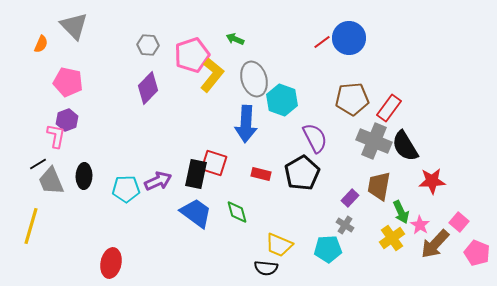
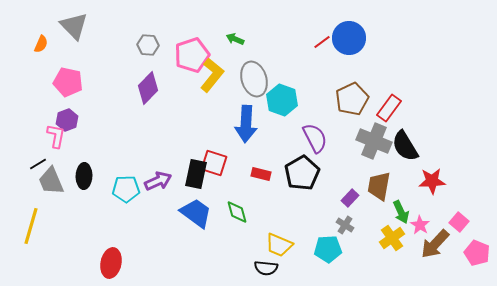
brown pentagon at (352, 99): rotated 20 degrees counterclockwise
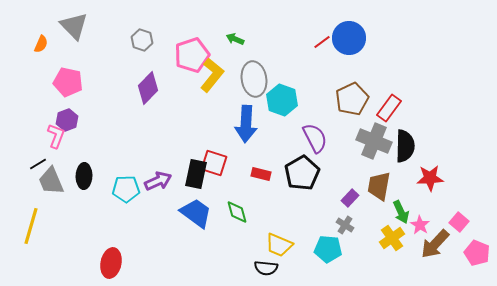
gray hexagon at (148, 45): moved 6 px left, 5 px up; rotated 15 degrees clockwise
gray ellipse at (254, 79): rotated 8 degrees clockwise
pink L-shape at (56, 136): rotated 10 degrees clockwise
black semicircle at (405, 146): rotated 148 degrees counterclockwise
red star at (432, 181): moved 2 px left, 3 px up
cyan pentagon at (328, 249): rotated 8 degrees clockwise
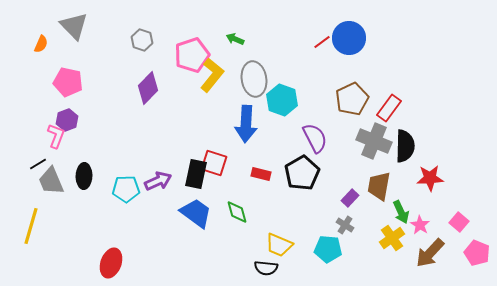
brown arrow at (435, 244): moved 5 px left, 9 px down
red ellipse at (111, 263): rotated 8 degrees clockwise
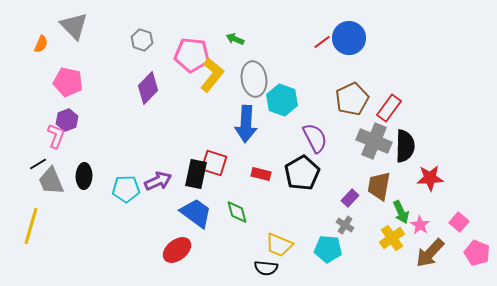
pink pentagon at (192, 55): rotated 24 degrees clockwise
red ellipse at (111, 263): moved 66 px right, 13 px up; rotated 32 degrees clockwise
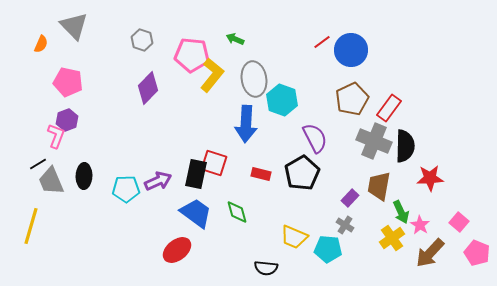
blue circle at (349, 38): moved 2 px right, 12 px down
yellow trapezoid at (279, 245): moved 15 px right, 8 px up
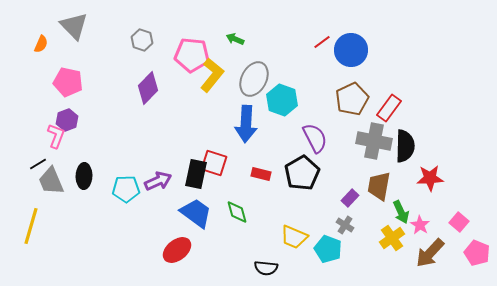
gray ellipse at (254, 79): rotated 36 degrees clockwise
gray cross at (374, 141): rotated 12 degrees counterclockwise
cyan pentagon at (328, 249): rotated 16 degrees clockwise
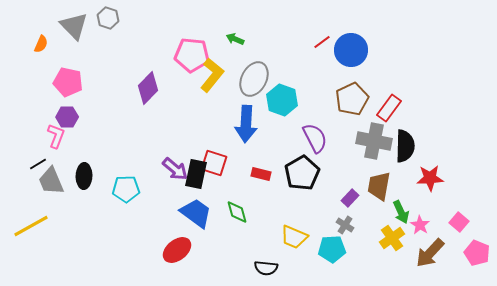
gray hexagon at (142, 40): moved 34 px left, 22 px up
purple hexagon at (67, 120): moved 3 px up; rotated 20 degrees clockwise
purple arrow at (158, 181): moved 17 px right, 12 px up; rotated 64 degrees clockwise
yellow line at (31, 226): rotated 45 degrees clockwise
cyan pentagon at (328, 249): moved 4 px right; rotated 24 degrees counterclockwise
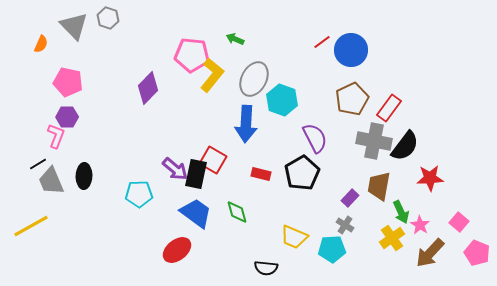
black semicircle at (405, 146): rotated 36 degrees clockwise
red square at (214, 163): moved 1 px left, 3 px up; rotated 12 degrees clockwise
cyan pentagon at (126, 189): moved 13 px right, 5 px down
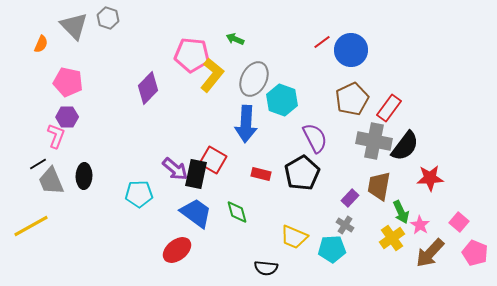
pink pentagon at (477, 253): moved 2 px left
